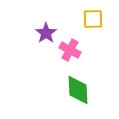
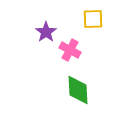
purple star: moved 1 px up
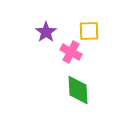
yellow square: moved 4 px left, 12 px down
pink cross: moved 1 px right, 2 px down
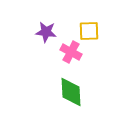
purple star: rotated 30 degrees counterclockwise
green diamond: moved 7 px left, 2 px down
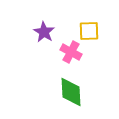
purple star: moved 2 px left; rotated 25 degrees clockwise
